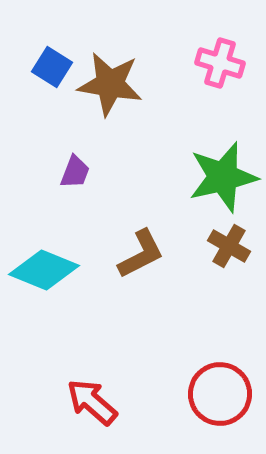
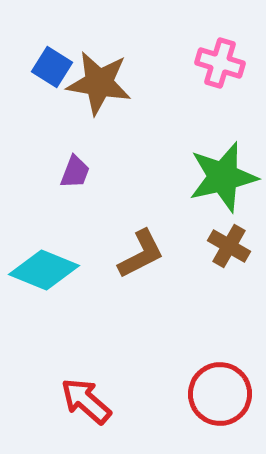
brown star: moved 11 px left, 1 px up
red arrow: moved 6 px left, 1 px up
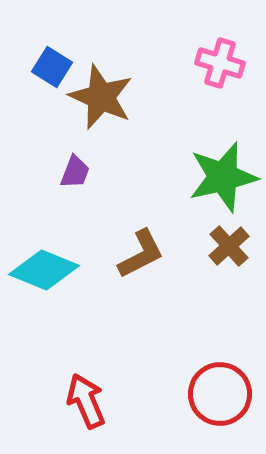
brown star: moved 2 px right, 14 px down; rotated 14 degrees clockwise
brown cross: rotated 18 degrees clockwise
red arrow: rotated 26 degrees clockwise
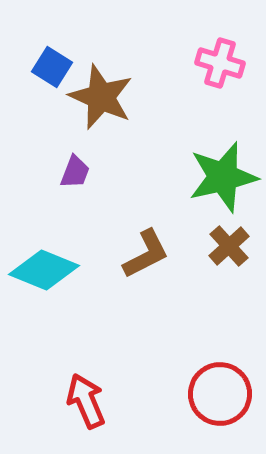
brown L-shape: moved 5 px right
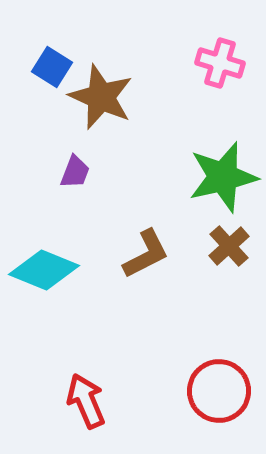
red circle: moved 1 px left, 3 px up
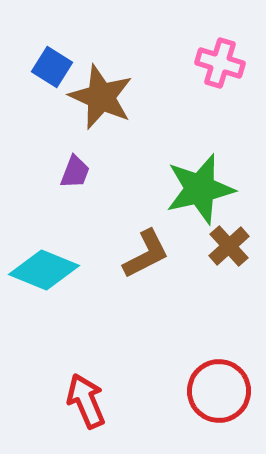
green star: moved 23 px left, 12 px down
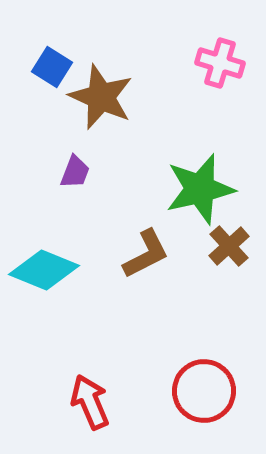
red circle: moved 15 px left
red arrow: moved 4 px right, 1 px down
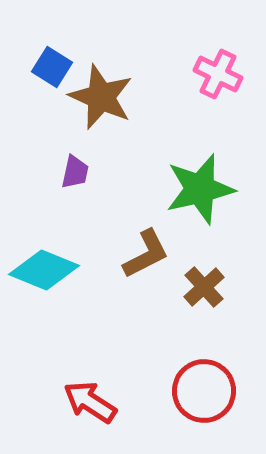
pink cross: moved 2 px left, 11 px down; rotated 9 degrees clockwise
purple trapezoid: rotated 9 degrees counterclockwise
brown cross: moved 25 px left, 41 px down
red arrow: rotated 34 degrees counterclockwise
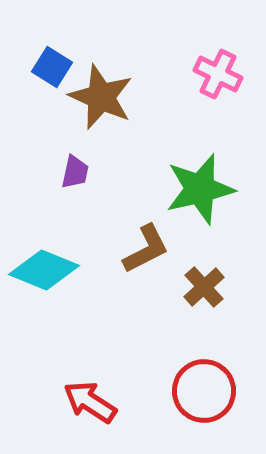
brown L-shape: moved 5 px up
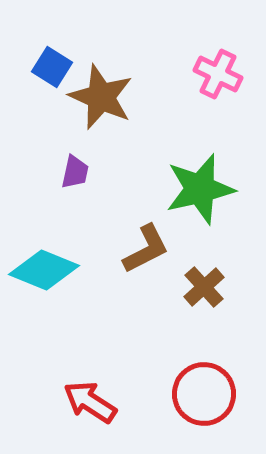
red circle: moved 3 px down
